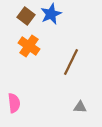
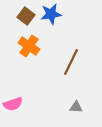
blue star: rotated 15 degrees clockwise
pink semicircle: moved 1 px left, 1 px down; rotated 78 degrees clockwise
gray triangle: moved 4 px left
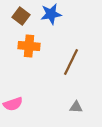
brown square: moved 5 px left
orange cross: rotated 30 degrees counterclockwise
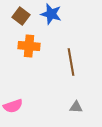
blue star: rotated 25 degrees clockwise
brown line: rotated 36 degrees counterclockwise
pink semicircle: moved 2 px down
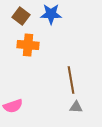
blue star: rotated 15 degrees counterclockwise
orange cross: moved 1 px left, 1 px up
brown line: moved 18 px down
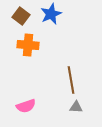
blue star: rotated 25 degrees counterclockwise
pink semicircle: moved 13 px right
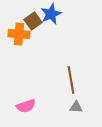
brown square: moved 12 px right, 5 px down; rotated 18 degrees clockwise
orange cross: moved 9 px left, 11 px up
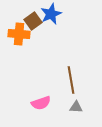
pink semicircle: moved 15 px right, 3 px up
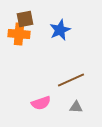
blue star: moved 9 px right, 16 px down
brown square: moved 8 px left, 2 px up; rotated 24 degrees clockwise
brown line: rotated 76 degrees clockwise
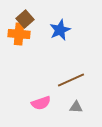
brown square: rotated 30 degrees counterclockwise
